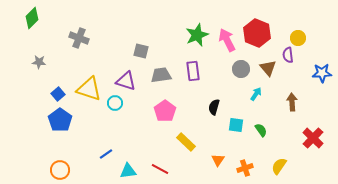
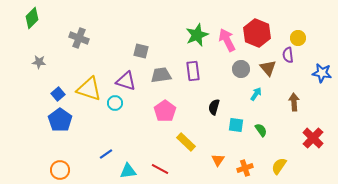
blue star: rotated 12 degrees clockwise
brown arrow: moved 2 px right
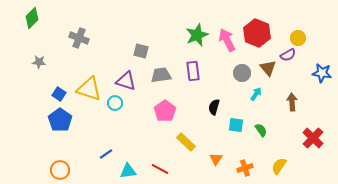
purple semicircle: rotated 112 degrees counterclockwise
gray circle: moved 1 px right, 4 px down
blue square: moved 1 px right; rotated 16 degrees counterclockwise
brown arrow: moved 2 px left
orange triangle: moved 2 px left, 1 px up
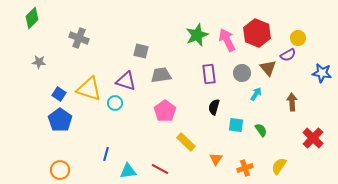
purple rectangle: moved 16 px right, 3 px down
blue line: rotated 40 degrees counterclockwise
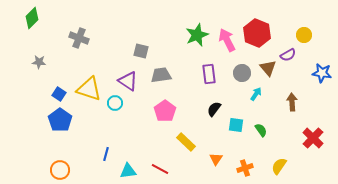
yellow circle: moved 6 px right, 3 px up
purple triangle: moved 2 px right; rotated 15 degrees clockwise
black semicircle: moved 2 px down; rotated 21 degrees clockwise
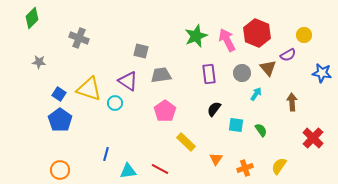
green star: moved 1 px left, 1 px down
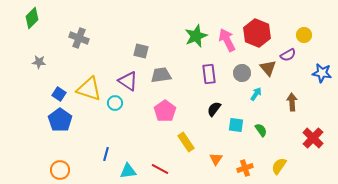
yellow rectangle: rotated 12 degrees clockwise
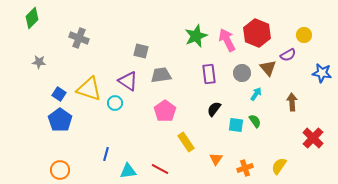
green semicircle: moved 6 px left, 9 px up
